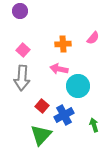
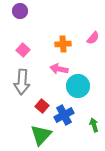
gray arrow: moved 4 px down
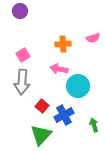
pink semicircle: rotated 32 degrees clockwise
pink square: moved 5 px down; rotated 16 degrees clockwise
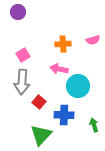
purple circle: moved 2 px left, 1 px down
pink semicircle: moved 2 px down
red square: moved 3 px left, 4 px up
blue cross: rotated 30 degrees clockwise
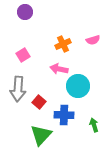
purple circle: moved 7 px right
orange cross: rotated 21 degrees counterclockwise
gray arrow: moved 4 px left, 7 px down
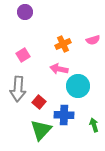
green triangle: moved 5 px up
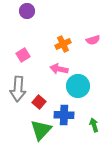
purple circle: moved 2 px right, 1 px up
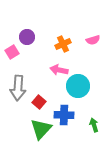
purple circle: moved 26 px down
pink square: moved 11 px left, 3 px up
pink arrow: moved 1 px down
gray arrow: moved 1 px up
green triangle: moved 1 px up
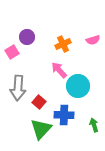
pink arrow: rotated 36 degrees clockwise
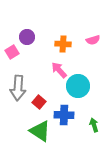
orange cross: rotated 28 degrees clockwise
green triangle: moved 1 px left, 2 px down; rotated 40 degrees counterclockwise
